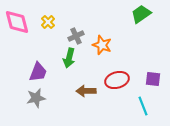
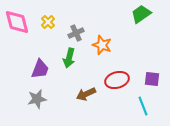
gray cross: moved 3 px up
purple trapezoid: moved 2 px right, 3 px up
purple square: moved 1 px left
brown arrow: moved 3 px down; rotated 24 degrees counterclockwise
gray star: moved 1 px right, 1 px down
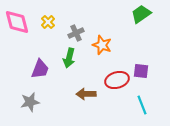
purple square: moved 11 px left, 8 px up
brown arrow: rotated 24 degrees clockwise
gray star: moved 7 px left, 3 px down
cyan line: moved 1 px left, 1 px up
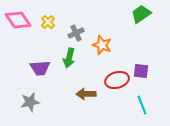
pink diamond: moved 1 px right, 2 px up; rotated 20 degrees counterclockwise
purple trapezoid: moved 1 px up; rotated 65 degrees clockwise
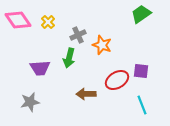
gray cross: moved 2 px right, 2 px down
red ellipse: rotated 15 degrees counterclockwise
